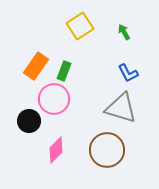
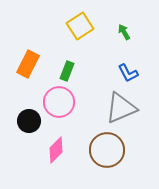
orange rectangle: moved 8 px left, 2 px up; rotated 8 degrees counterclockwise
green rectangle: moved 3 px right
pink circle: moved 5 px right, 3 px down
gray triangle: rotated 40 degrees counterclockwise
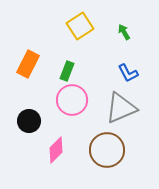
pink circle: moved 13 px right, 2 px up
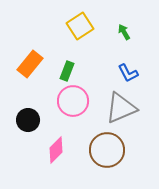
orange rectangle: moved 2 px right; rotated 12 degrees clockwise
pink circle: moved 1 px right, 1 px down
black circle: moved 1 px left, 1 px up
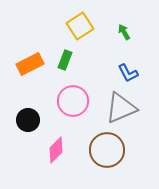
orange rectangle: rotated 24 degrees clockwise
green rectangle: moved 2 px left, 11 px up
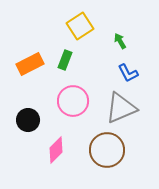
green arrow: moved 4 px left, 9 px down
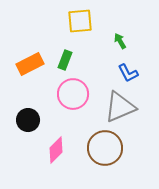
yellow square: moved 5 px up; rotated 28 degrees clockwise
pink circle: moved 7 px up
gray triangle: moved 1 px left, 1 px up
brown circle: moved 2 px left, 2 px up
